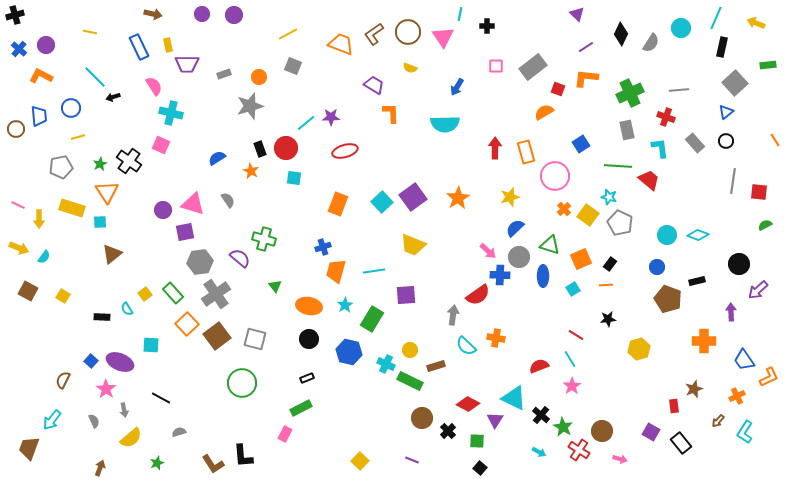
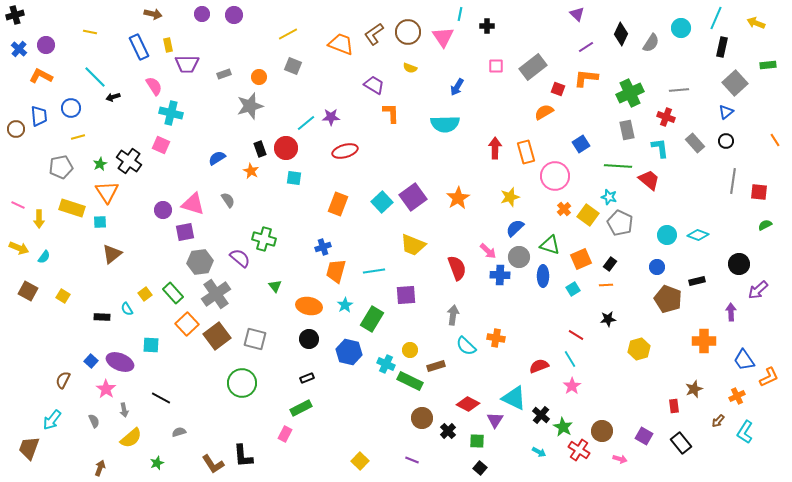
red semicircle at (478, 295): moved 21 px left, 27 px up; rotated 75 degrees counterclockwise
purple square at (651, 432): moved 7 px left, 4 px down
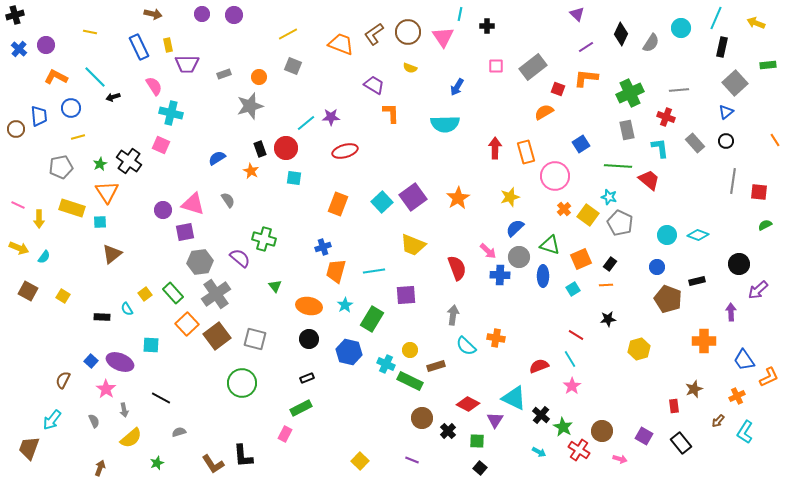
orange L-shape at (41, 76): moved 15 px right, 1 px down
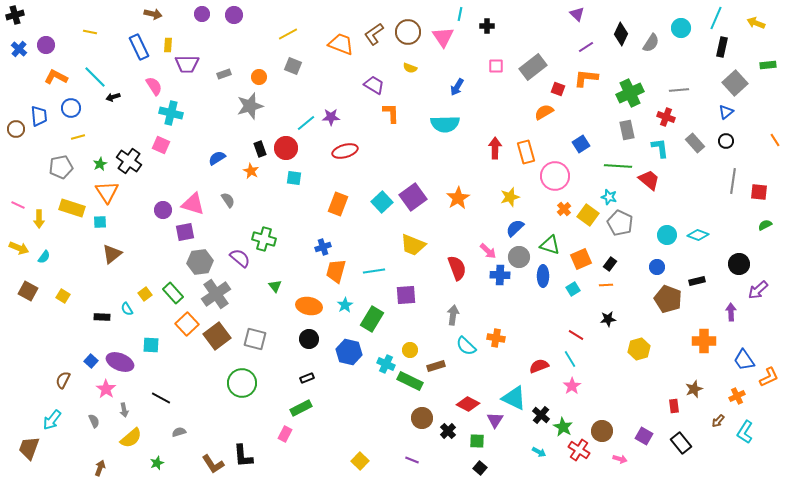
yellow rectangle at (168, 45): rotated 16 degrees clockwise
